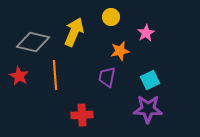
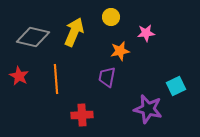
pink star: rotated 24 degrees clockwise
gray diamond: moved 5 px up
orange line: moved 1 px right, 4 px down
cyan square: moved 26 px right, 6 px down
purple star: rotated 12 degrees clockwise
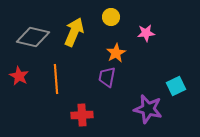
orange star: moved 4 px left, 2 px down; rotated 18 degrees counterclockwise
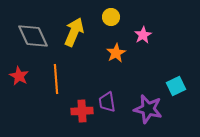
pink star: moved 3 px left, 2 px down; rotated 24 degrees counterclockwise
gray diamond: moved 1 px up; rotated 52 degrees clockwise
purple trapezoid: moved 25 px down; rotated 20 degrees counterclockwise
red cross: moved 4 px up
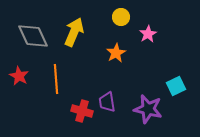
yellow circle: moved 10 px right
pink star: moved 5 px right, 1 px up
red cross: rotated 20 degrees clockwise
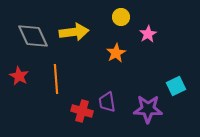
yellow arrow: rotated 60 degrees clockwise
purple star: rotated 12 degrees counterclockwise
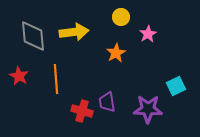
gray diamond: rotated 20 degrees clockwise
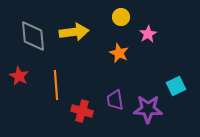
orange star: moved 3 px right; rotated 18 degrees counterclockwise
orange line: moved 6 px down
purple trapezoid: moved 8 px right, 2 px up
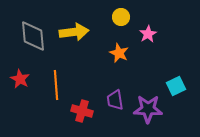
red star: moved 1 px right, 3 px down
